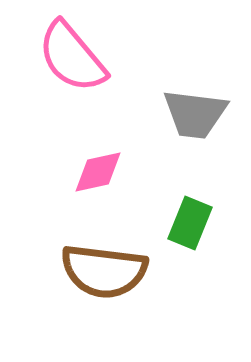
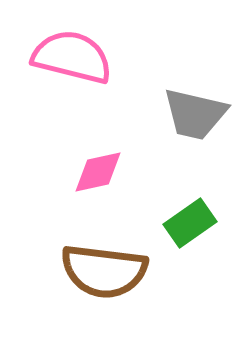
pink semicircle: rotated 144 degrees clockwise
gray trapezoid: rotated 6 degrees clockwise
green rectangle: rotated 33 degrees clockwise
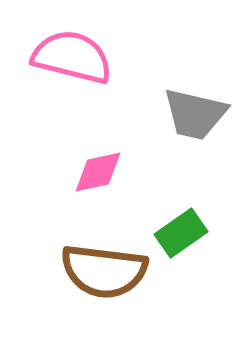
green rectangle: moved 9 px left, 10 px down
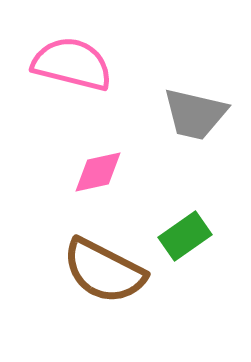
pink semicircle: moved 7 px down
green rectangle: moved 4 px right, 3 px down
brown semicircle: rotated 20 degrees clockwise
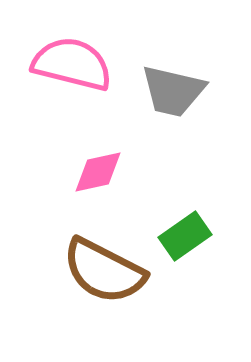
gray trapezoid: moved 22 px left, 23 px up
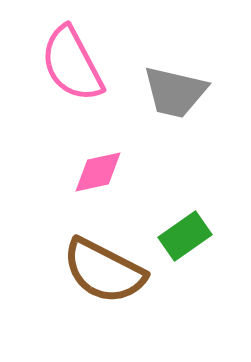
pink semicircle: rotated 132 degrees counterclockwise
gray trapezoid: moved 2 px right, 1 px down
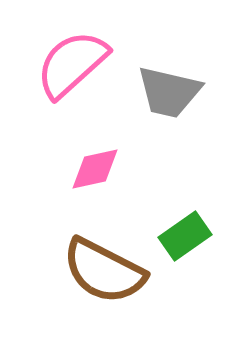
pink semicircle: rotated 76 degrees clockwise
gray trapezoid: moved 6 px left
pink diamond: moved 3 px left, 3 px up
